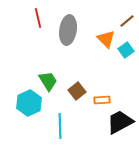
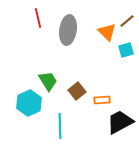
orange triangle: moved 1 px right, 7 px up
cyan square: rotated 21 degrees clockwise
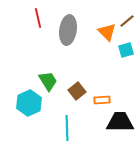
black trapezoid: rotated 28 degrees clockwise
cyan line: moved 7 px right, 2 px down
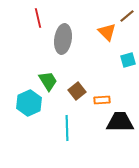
brown line: moved 5 px up
gray ellipse: moved 5 px left, 9 px down
cyan square: moved 2 px right, 10 px down
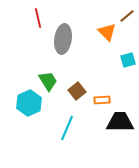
cyan line: rotated 25 degrees clockwise
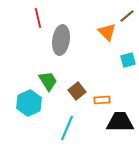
gray ellipse: moved 2 px left, 1 px down
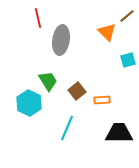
cyan hexagon: rotated 10 degrees counterclockwise
black trapezoid: moved 1 px left, 11 px down
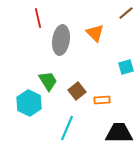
brown line: moved 1 px left, 3 px up
orange triangle: moved 12 px left, 1 px down
cyan square: moved 2 px left, 7 px down
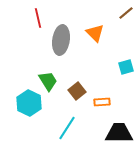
orange rectangle: moved 2 px down
cyan line: rotated 10 degrees clockwise
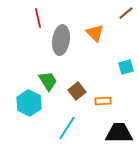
orange rectangle: moved 1 px right, 1 px up
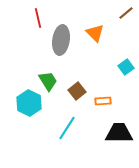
cyan square: rotated 21 degrees counterclockwise
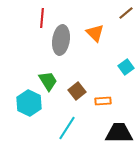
red line: moved 4 px right; rotated 18 degrees clockwise
